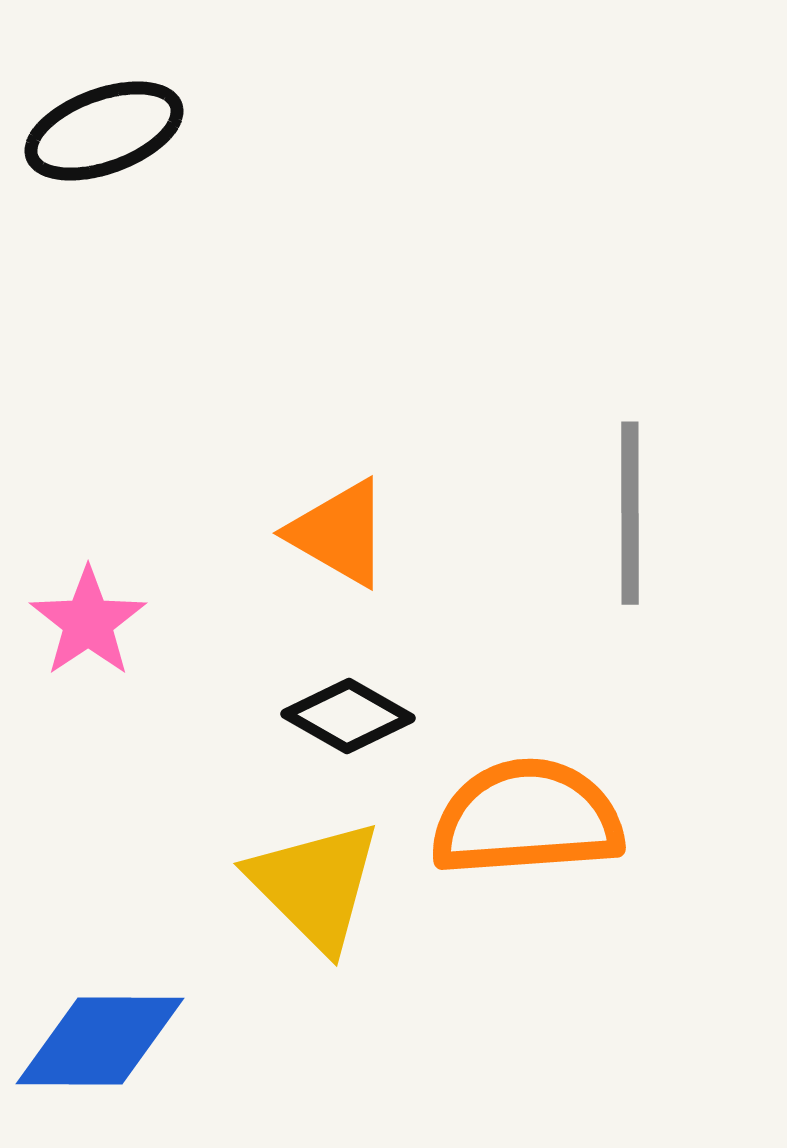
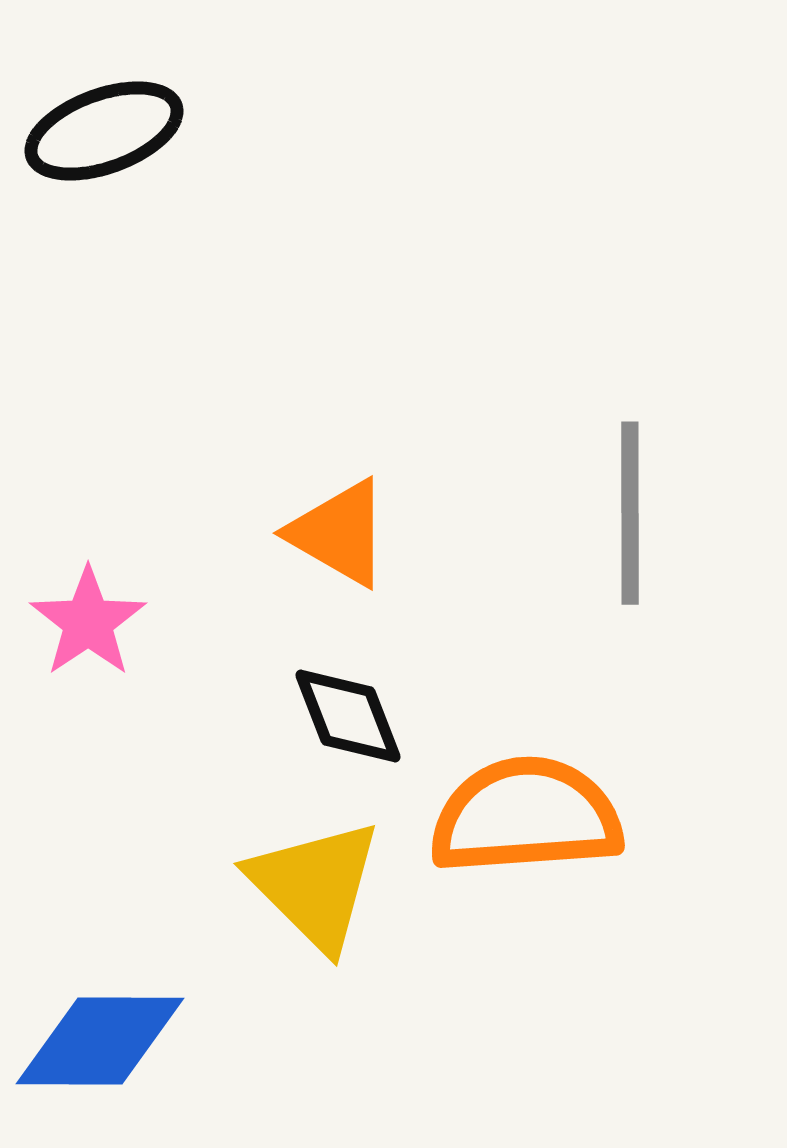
black diamond: rotated 39 degrees clockwise
orange semicircle: moved 1 px left, 2 px up
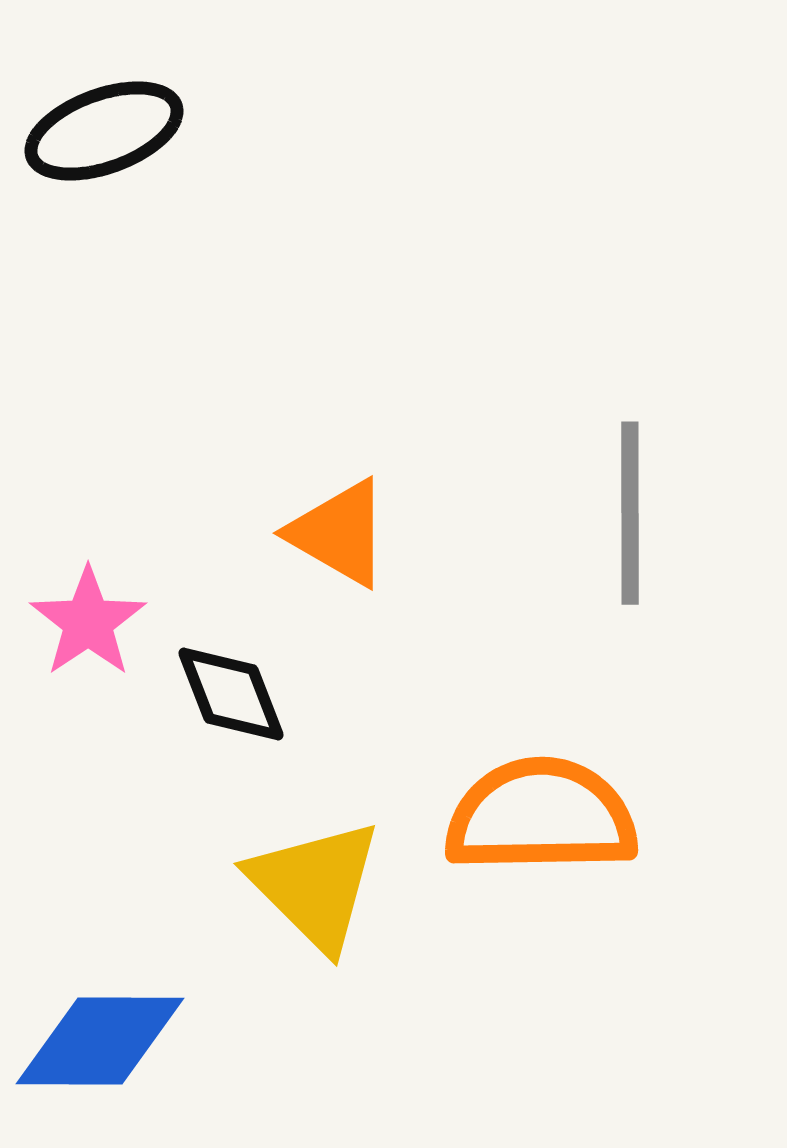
black diamond: moved 117 px left, 22 px up
orange semicircle: moved 15 px right; rotated 3 degrees clockwise
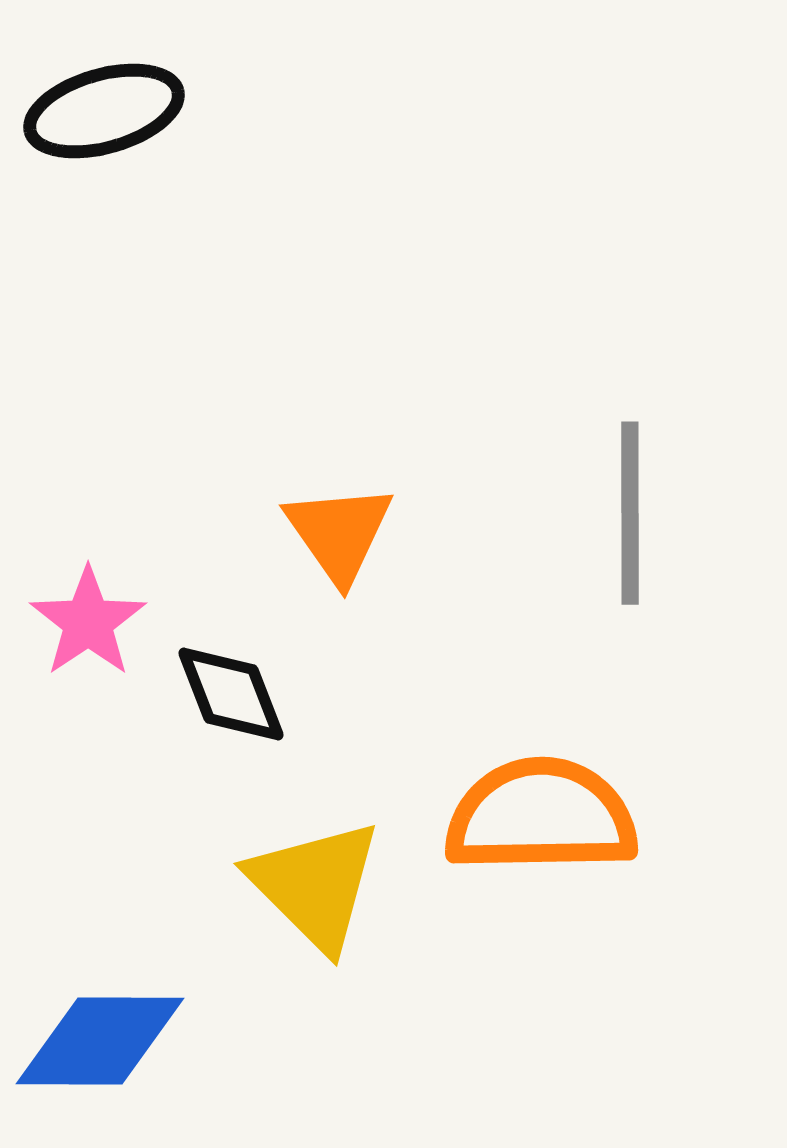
black ellipse: moved 20 px up; rotated 4 degrees clockwise
orange triangle: rotated 25 degrees clockwise
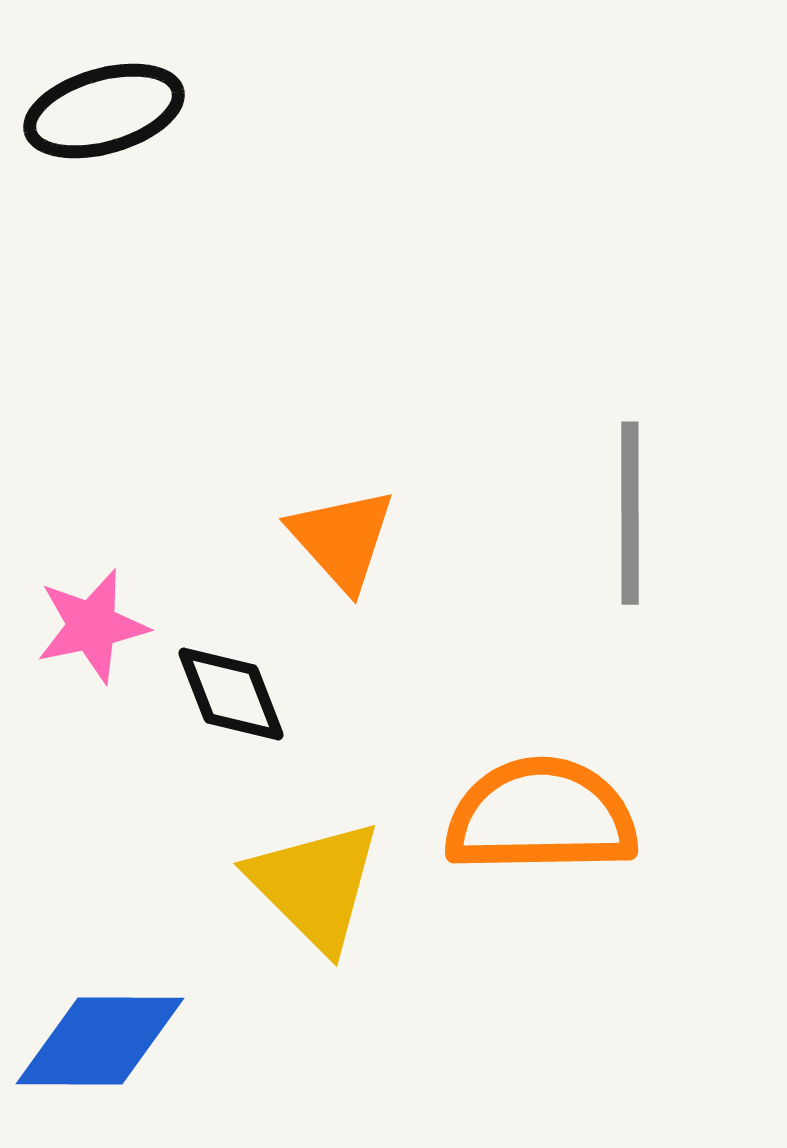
orange triangle: moved 3 px right, 6 px down; rotated 7 degrees counterclockwise
pink star: moved 4 px right, 4 px down; rotated 22 degrees clockwise
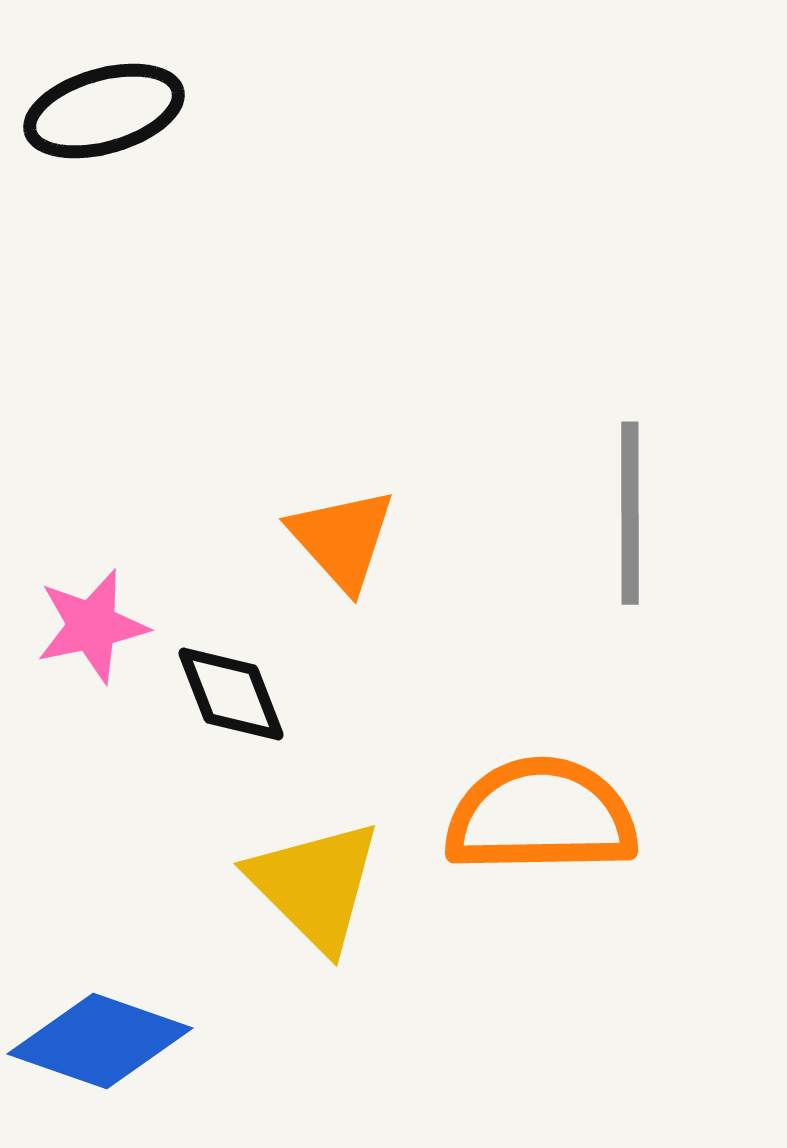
blue diamond: rotated 19 degrees clockwise
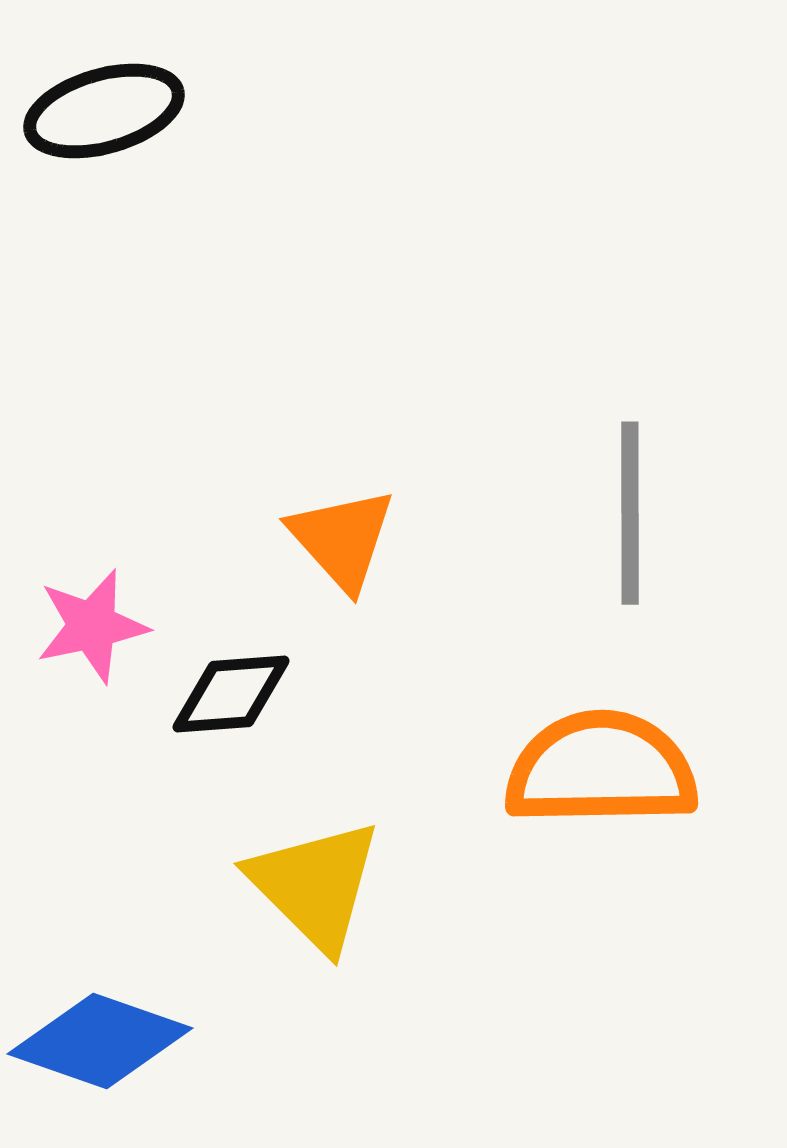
black diamond: rotated 73 degrees counterclockwise
orange semicircle: moved 60 px right, 47 px up
